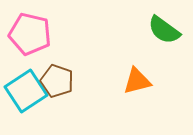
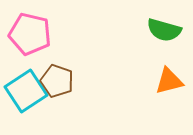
green semicircle: rotated 20 degrees counterclockwise
orange triangle: moved 32 px right
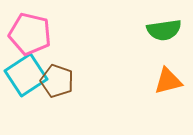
green semicircle: rotated 24 degrees counterclockwise
orange triangle: moved 1 px left
cyan square: moved 16 px up
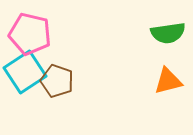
green semicircle: moved 4 px right, 3 px down
cyan square: moved 1 px left, 3 px up
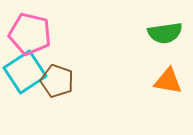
green semicircle: moved 3 px left
orange triangle: rotated 24 degrees clockwise
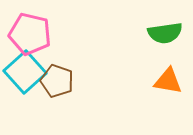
cyan square: rotated 9 degrees counterclockwise
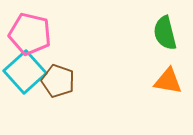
green semicircle: rotated 84 degrees clockwise
brown pentagon: moved 1 px right
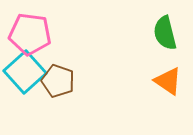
pink pentagon: rotated 6 degrees counterclockwise
orange triangle: rotated 24 degrees clockwise
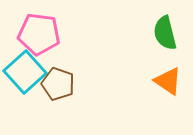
pink pentagon: moved 9 px right
brown pentagon: moved 3 px down
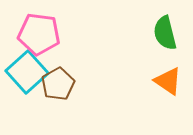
cyan square: moved 2 px right
brown pentagon: rotated 24 degrees clockwise
